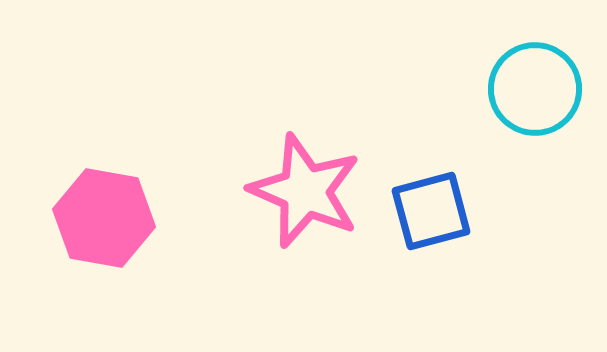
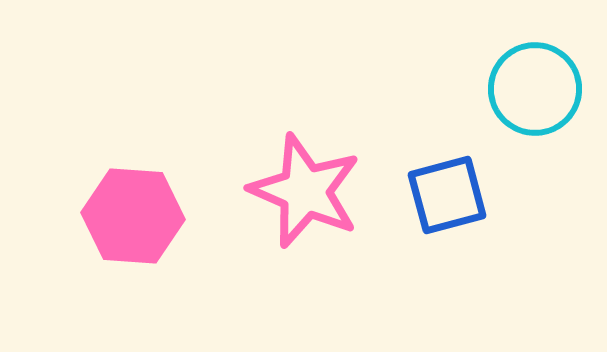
blue square: moved 16 px right, 16 px up
pink hexagon: moved 29 px right, 2 px up; rotated 6 degrees counterclockwise
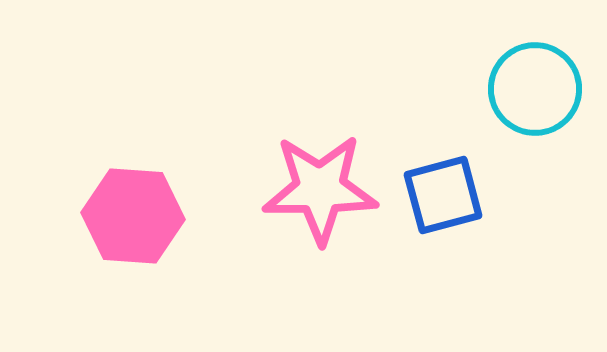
pink star: moved 15 px right, 2 px up; rotated 23 degrees counterclockwise
blue square: moved 4 px left
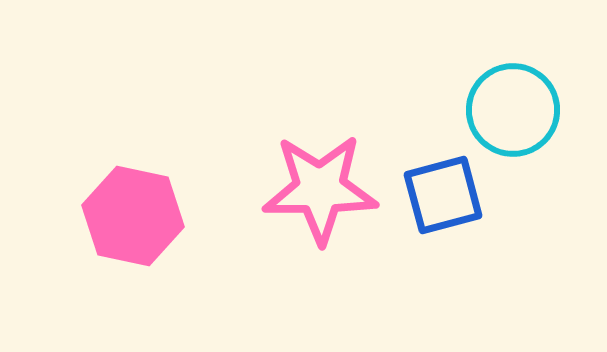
cyan circle: moved 22 px left, 21 px down
pink hexagon: rotated 8 degrees clockwise
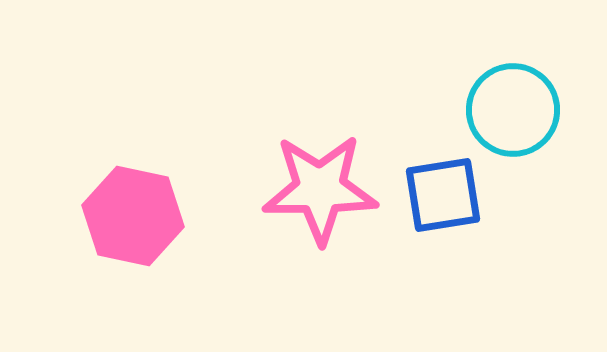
blue square: rotated 6 degrees clockwise
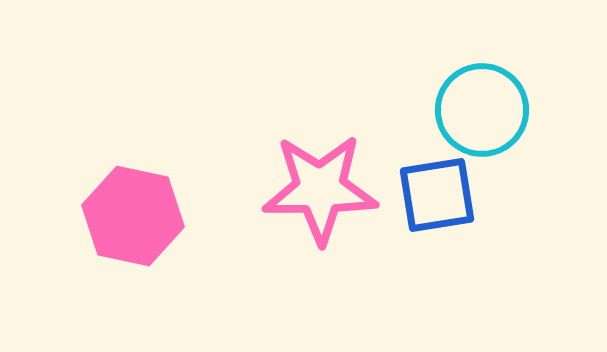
cyan circle: moved 31 px left
blue square: moved 6 px left
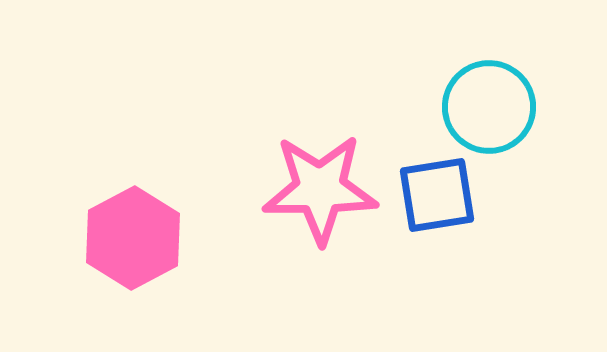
cyan circle: moved 7 px right, 3 px up
pink hexagon: moved 22 px down; rotated 20 degrees clockwise
